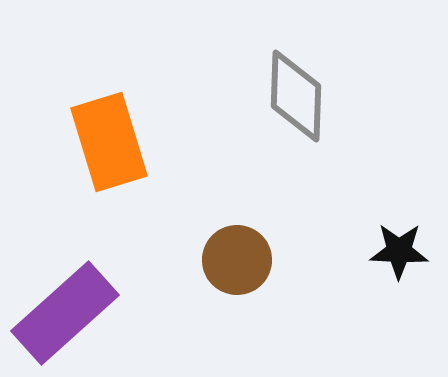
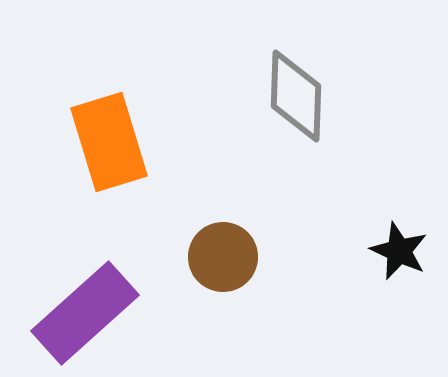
black star: rotated 22 degrees clockwise
brown circle: moved 14 px left, 3 px up
purple rectangle: moved 20 px right
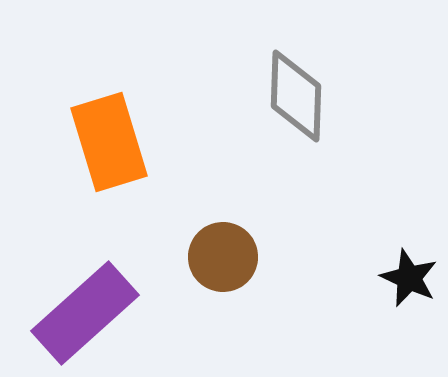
black star: moved 10 px right, 27 px down
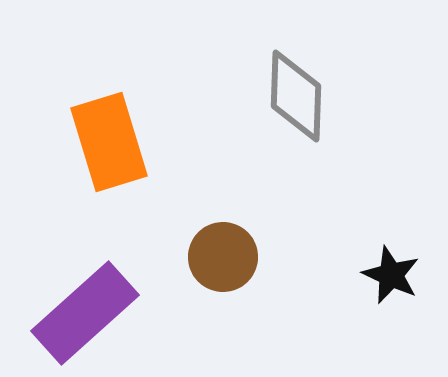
black star: moved 18 px left, 3 px up
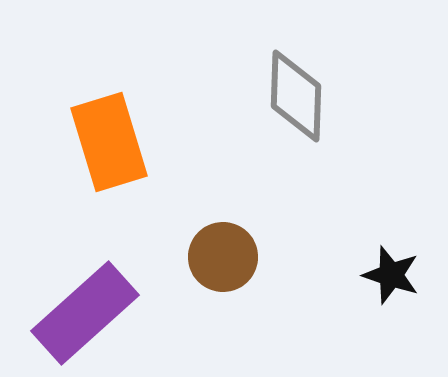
black star: rotated 6 degrees counterclockwise
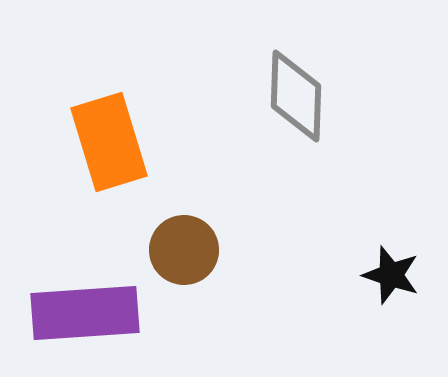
brown circle: moved 39 px left, 7 px up
purple rectangle: rotated 38 degrees clockwise
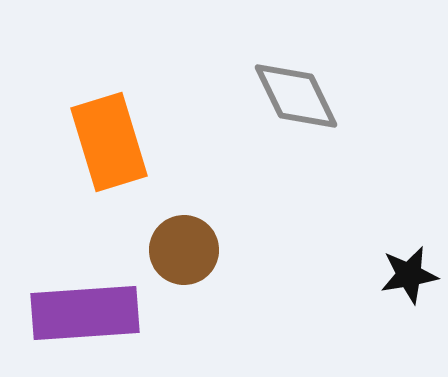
gray diamond: rotated 28 degrees counterclockwise
black star: moved 18 px right; rotated 28 degrees counterclockwise
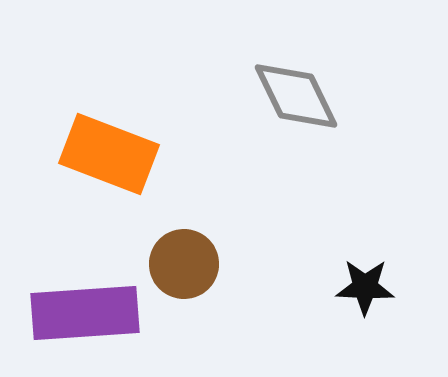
orange rectangle: moved 12 px down; rotated 52 degrees counterclockwise
brown circle: moved 14 px down
black star: moved 44 px left, 12 px down; rotated 12 degrees clockwise
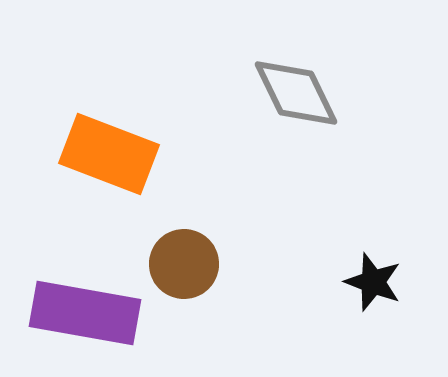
gray diamond: moved 3 px up
black star: moved 8 px right, 5 px up; rotated 18 degrees clockwise
purple rectangle: rotated 14 degrees clockwise
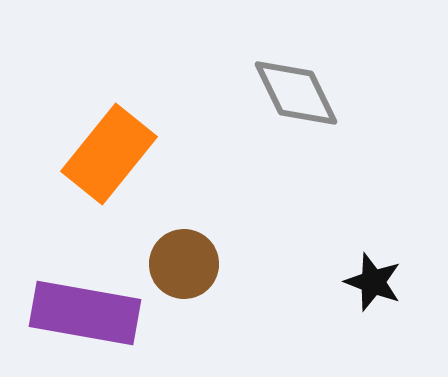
orange rectangle: rotated 72 degrees counterclockwise
